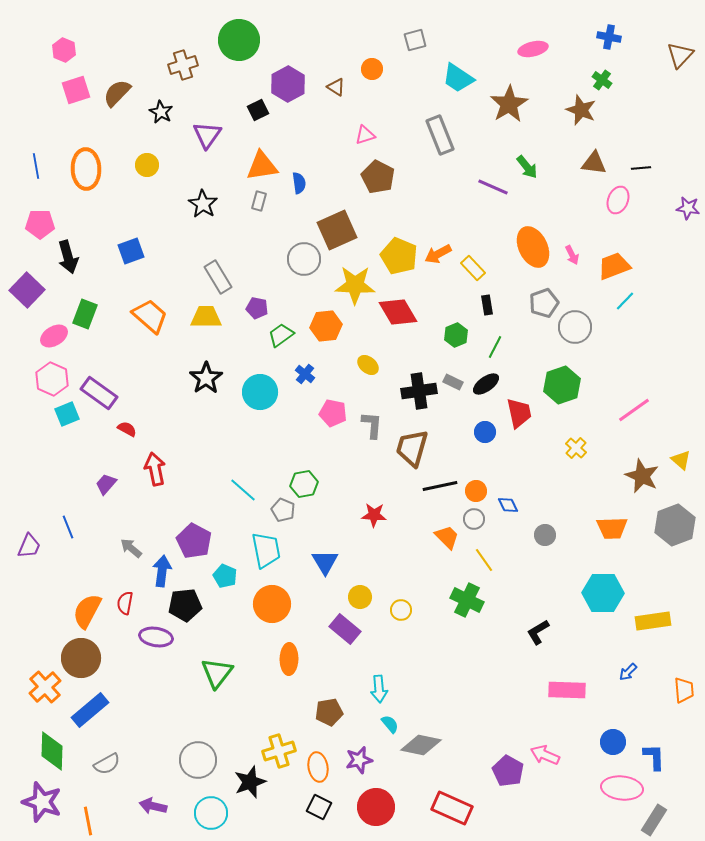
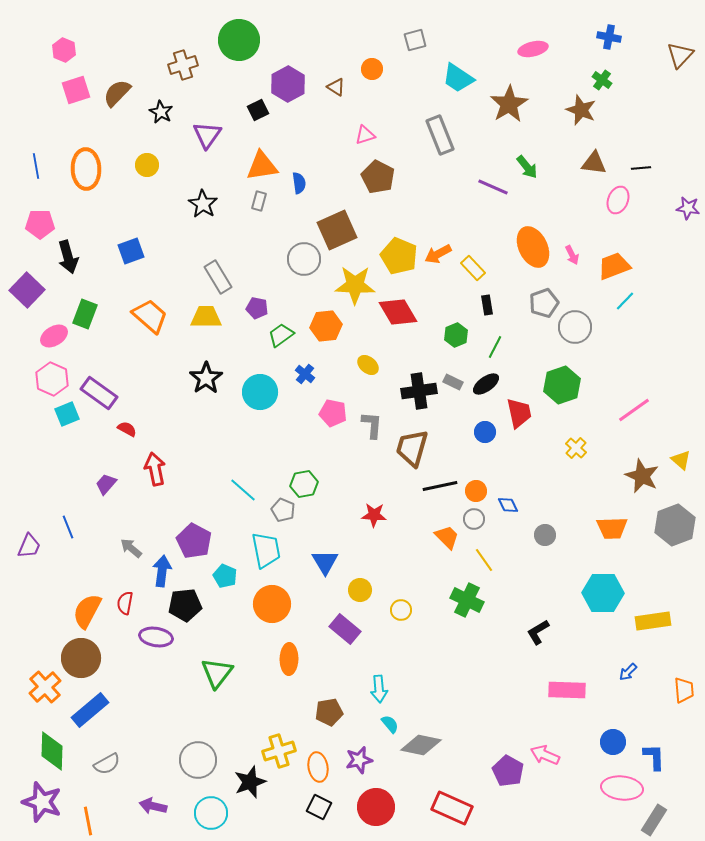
yellow circle at (360, 597): moved 7 px up
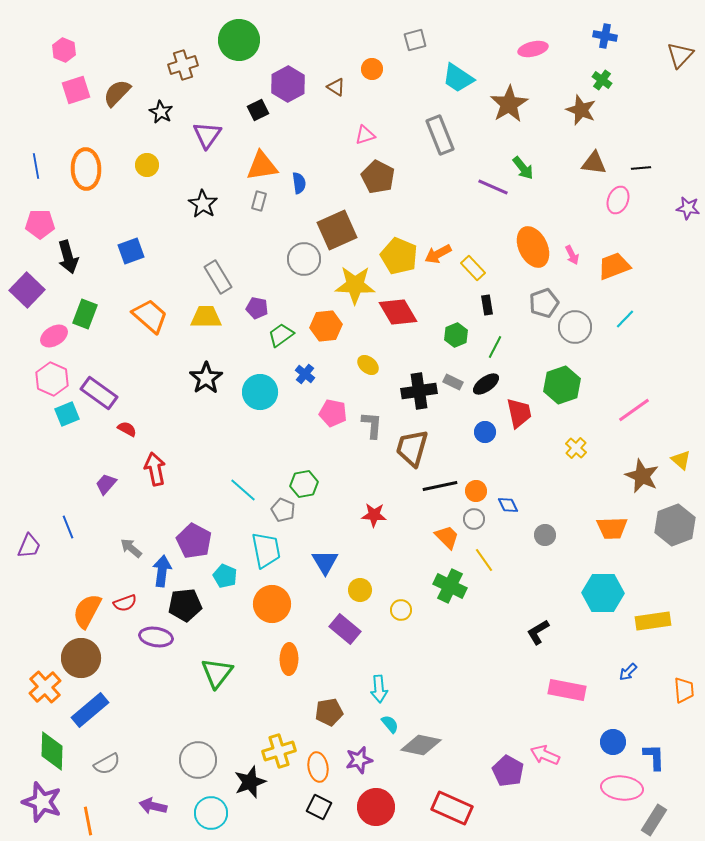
blue cross at (609, 37): moved 4 px left, 1 px up
green arrow at (527, 167): moved 4 px left, 1 px down
cyan line at (625, 301): moved 18 px down
green cross at (467, 600): moved 17 px left, 14 px up
red semicircle at (125, 603): rotated 120 degrees counterclockwise
pink rectangle at (567, 690): rotated 9 degrees clockwise
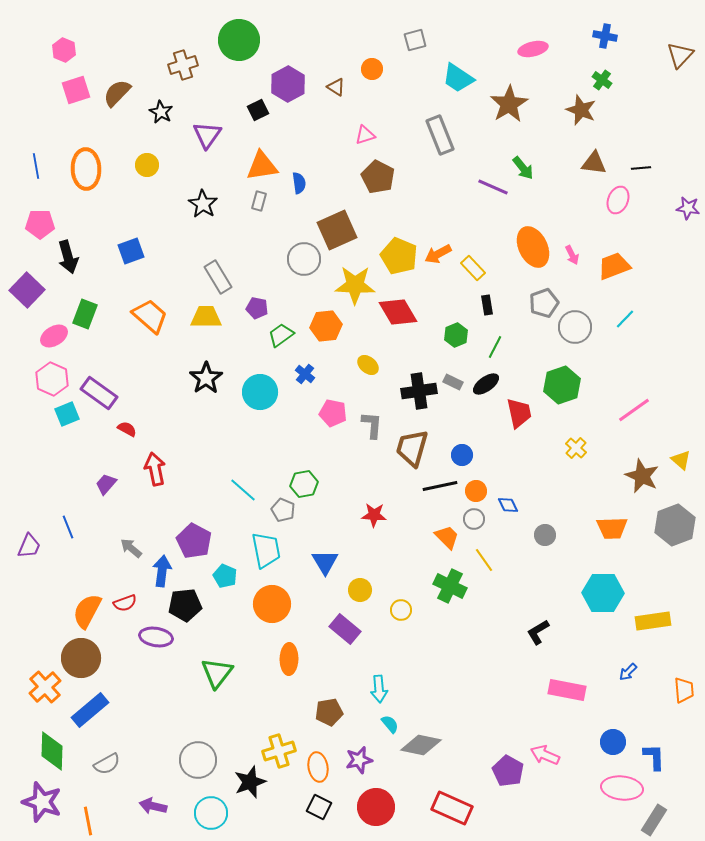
blue circle at (485, 432): moved 23 px left, 23 px down
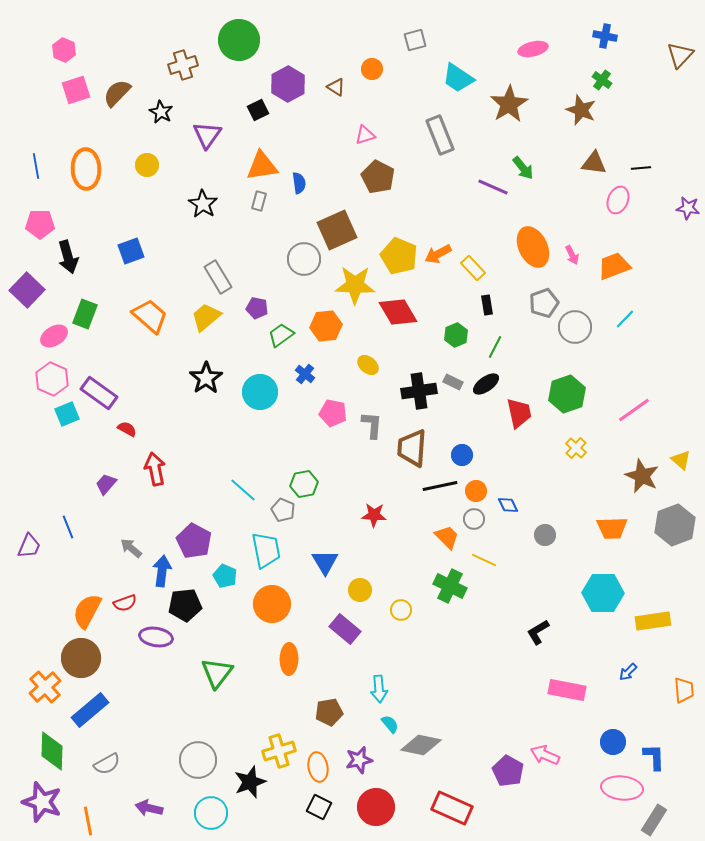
yellow trapezoid at (206, 317): rotated 40 degrees counterclockwise
green hexagon at (562, 385): moved 5 px right, 9 px down
brown trapezoid at (412, 448): rotated 12 degrees counterclockwise
yellow line at (484, 560): rotated 30 degrees counterclockwise
purple arrow at (153, 806): moved 4 px left, 2 px down
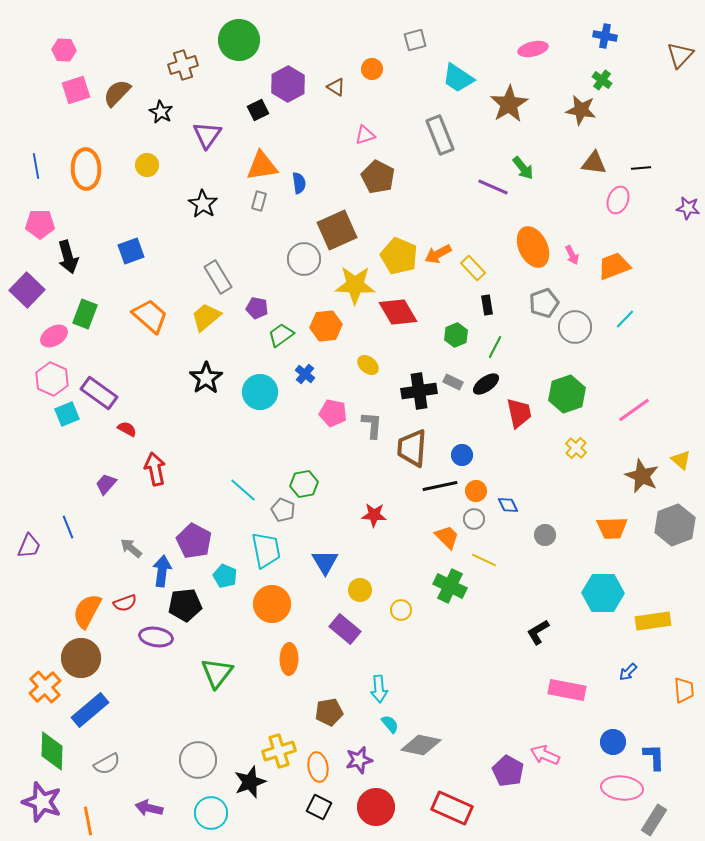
pink hexagon at (64, 50): rotated 20 degrees counterclockwise
brown star at (581, 110): rotated 12 degrees counterclockwise
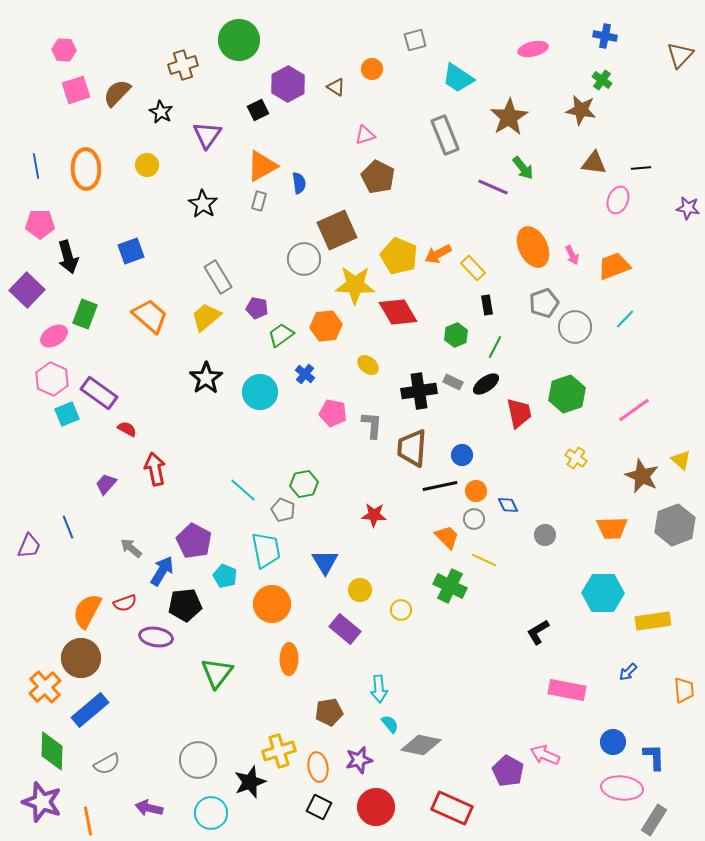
brown star at (509, 104): moved 13 px down
gray rectangle at (440, 135): moved 5 px right
orange triangle at (262, 166): rotated 20 degrees counterclockwise
yellow cross at (576, 448): moved 10 px down; rotated 10 degrees counterclockwise
blue arrow at (162, 571): rotated 24 degrees clockwise
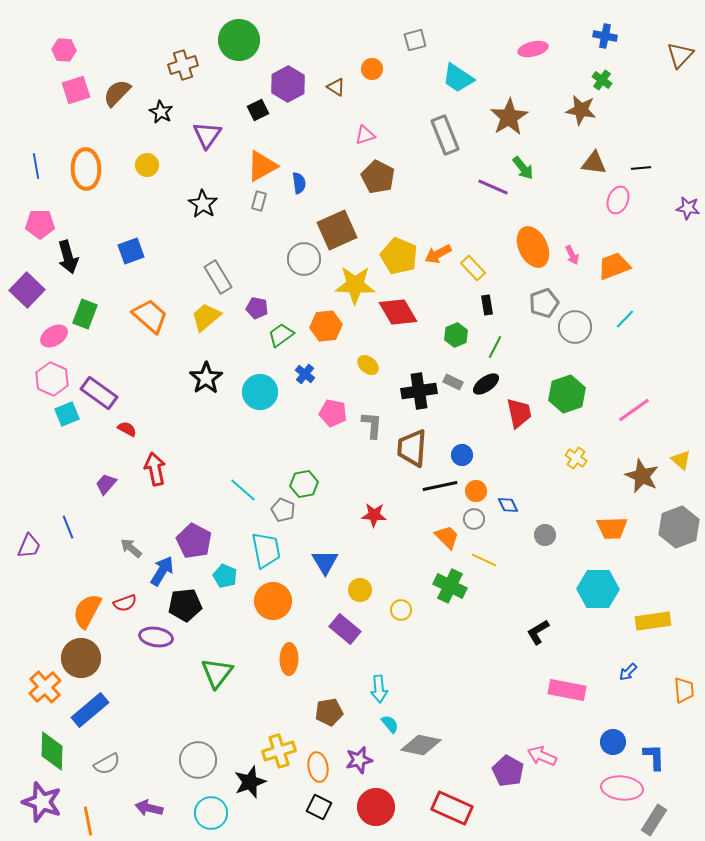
gray hexagon at (675, 525): moved 4 px right, 2 px down
cyan hexagon at (603, 593): moved 5 px left, 4 px up
orange circle at (272, 604): moved 1 px right, 3 px up
pink arrow at (545, 755): moved 3 px left, 1 px down
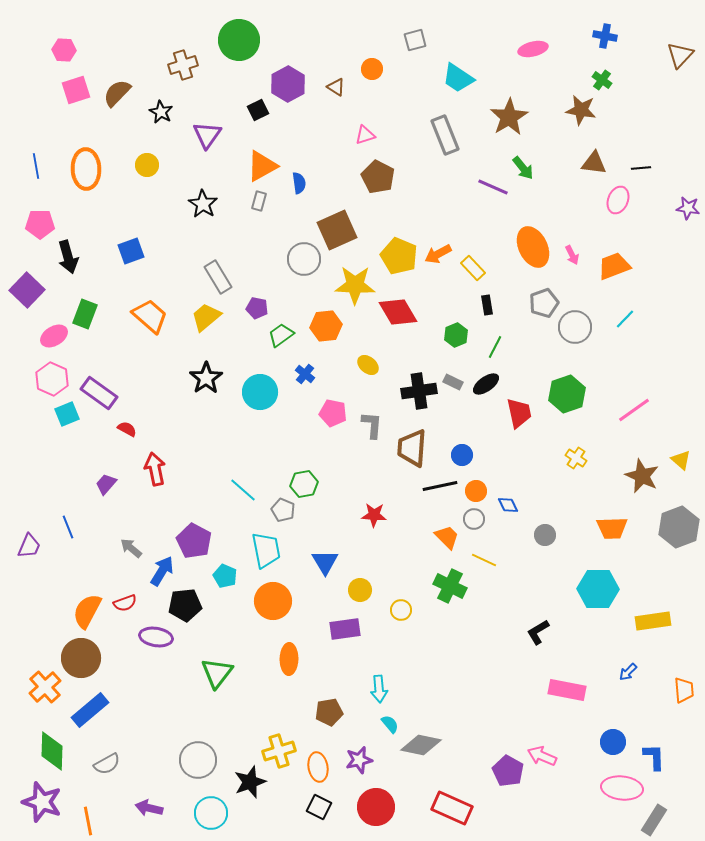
purple rectangle at (345, 629): rotated 48 degrees counterclockwise
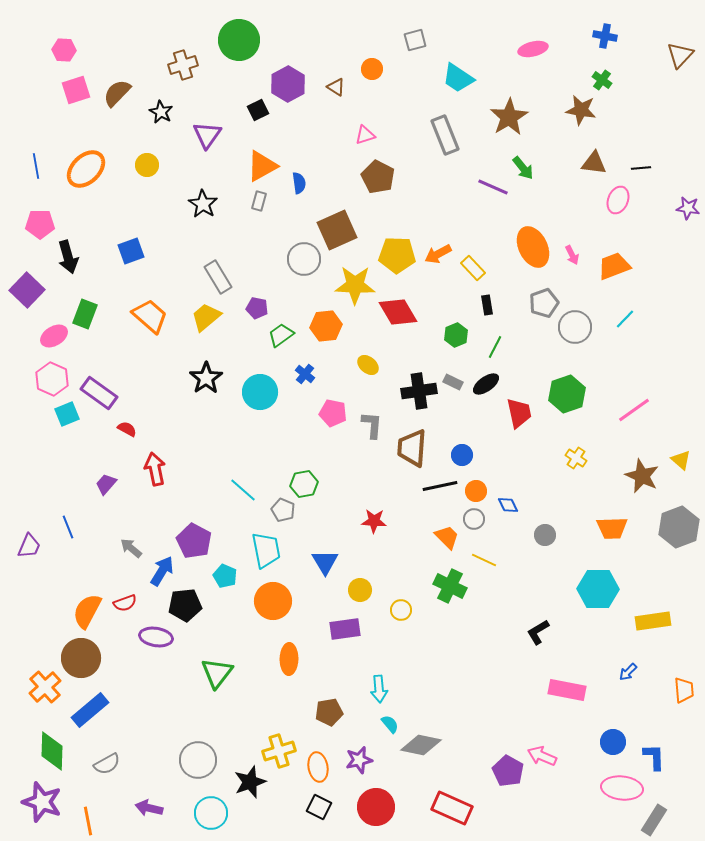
orange ellipse at (86, 169): rotated 48 degrees clockwise
yellow pentagon at (399, 256): moved 2 px left, 1 px up; rotated 21 degrees counterclockwise
red star at (374, 515): moved 6 px down
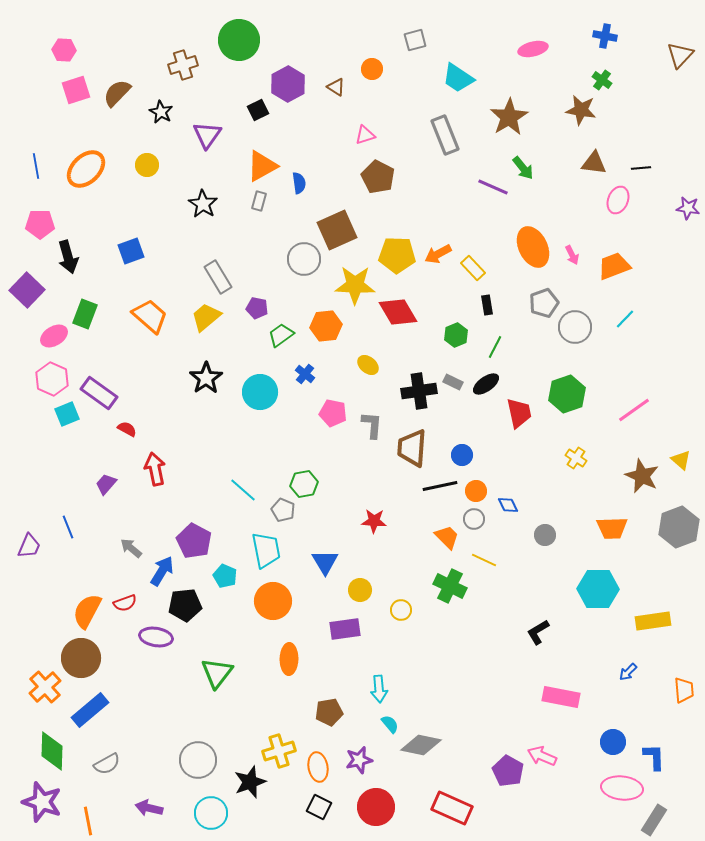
pink rectangle at (567, 690): moved 6 px left, 7 px down
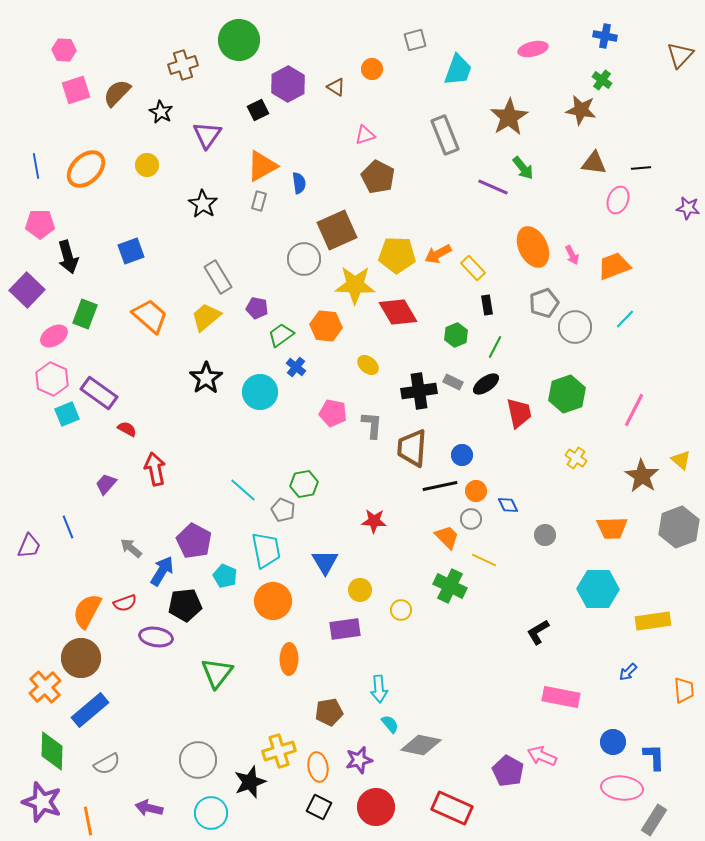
cyan trapezoid at (458, 78): moved 8 px up; rotated 104 degrees counterclockwise
orange hexagon at (326, 326): rotated 12 degrees clockwise
blue cross at (305, 374): moved 9 px left, 7 px up
pink line at (634, 410): rotated 28 degrees counterclockwise
brown star at (642, 476): rotated 8 degrees clockwise
gray circle at (474, 519): moved 3 px left
